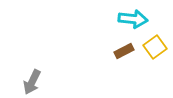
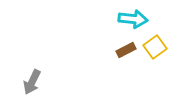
brown rectangle: moved 2 px right, 1 px up
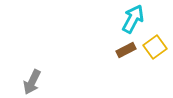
cyan arrow: rotated 68 degrees counterclockwise
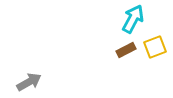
yellow square: rotated 15 degrees clockwise
gray arrow: moved 3 px left; rotated 145 degrees counterclockwise
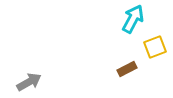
brown rectangle: moved 1 px right, 19 px down
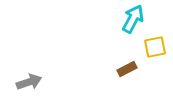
yellow square: rotated 10 degrees clockwise
gray arrow: rotated 10 degrees clockwise
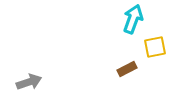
cyan arrow: rotated 8 degrees counterclockwise
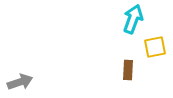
brown rectangle: moved 1 px right, 1 px down; rotated 60 degrees counterclockwise
gray arrow: moved 9 px left
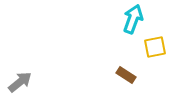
brown rectangle: moved 2 px left, 5 px down; rotated 60 degrees counterclockwise
gray arrow: rotated 20 degrees counterclockwise
